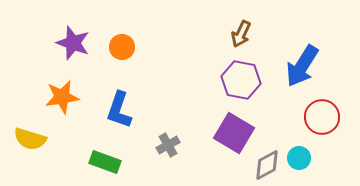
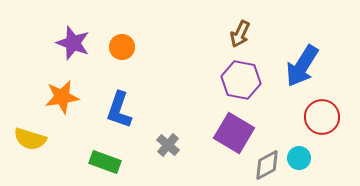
brown arrow: moved 1 px left
gray cross: rotated 20 degrees counterclockwise
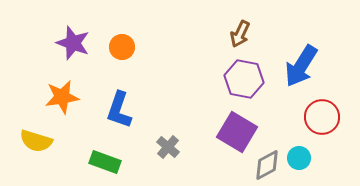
blue arrow: moved 1 px left
purple hexagon: moved 3 px right, 1 px up
purple square: moved 3 px right, 1 px up
yellow semicircle: moved 6 px right, 2 px down
gray cross: moved 2 px down
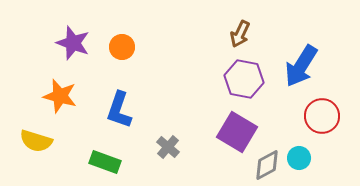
orange star: moved 2 px left, 1 px up; rotated 24 degrees clockwise
red circle: moved 1 px up
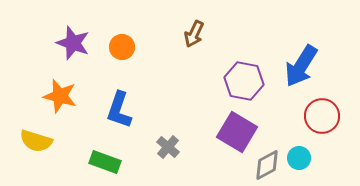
brown arrow: moved 46 px left
purple hexagon: moved 2 px down
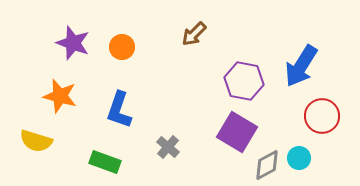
brown arrow: rotated 20 degrees clockwise
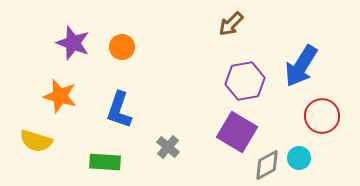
brown arrow: moved 37 px right, 10 px up
purple hexagon: moved 1 px right; rotated 21 degrees counterclockwise
green rectangle: rotated 16 degrees counterclockwise
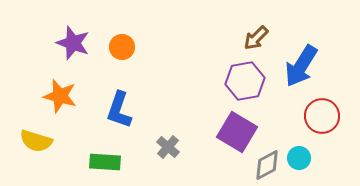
brown arrow: moved 25 px right, 14 px down
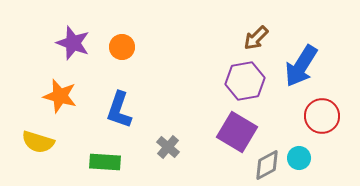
yellow semicircle: moved 2 px right, 1 px down
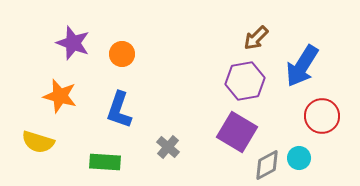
orange circle: moved 7 px down
blue arrow: moved 1 px right
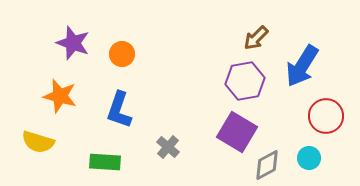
red circle: moved 4 px right
cyan circle: moved 10 px right
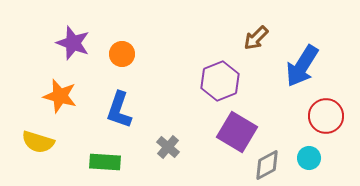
purple hexagon: moved 25 px left; rotated 12 degrees counterclockwise
